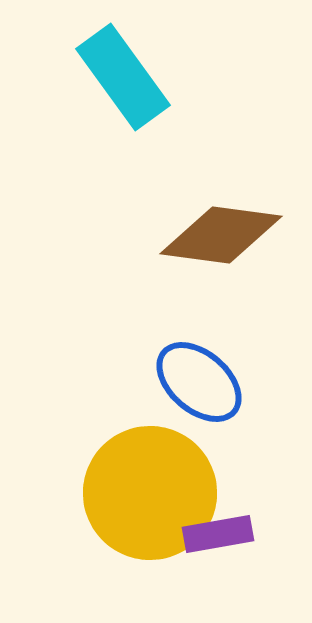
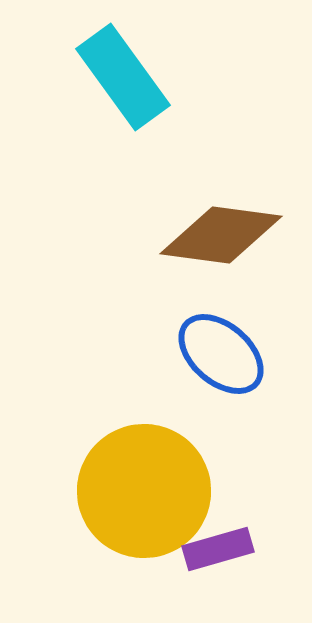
blue ellipse: moved 22 px right, 28 px up
yellow circle: moved 6 px left, 2 px up
purple rectangle: moved 15 px down; rotated 6 degrees counterclockwise
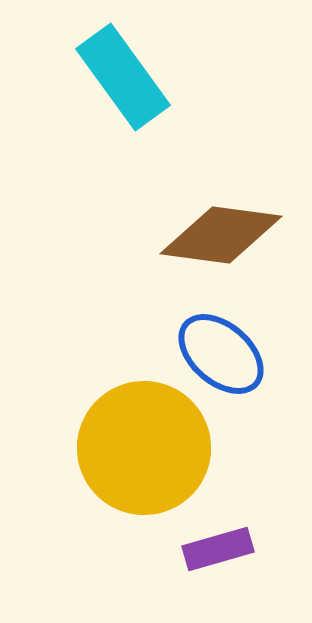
yellow circle: moved 43 px up
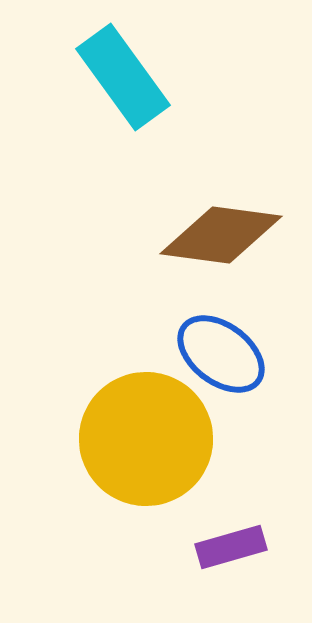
blue ellipse: rotated 4 degrees counterclockwise
yellow circle: moved 2 px right, 9 px up
purple rectangle: moved 13 px right, 2 px up
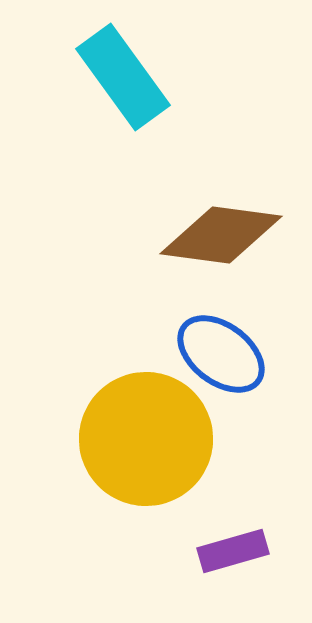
purple rectangle: moved 2 px right, 4 px down
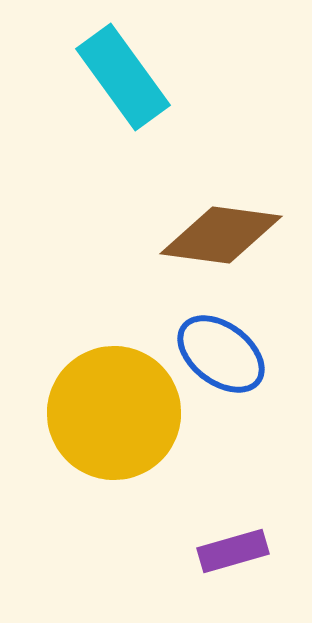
yellow circle: moved 32 px left, 26 px up
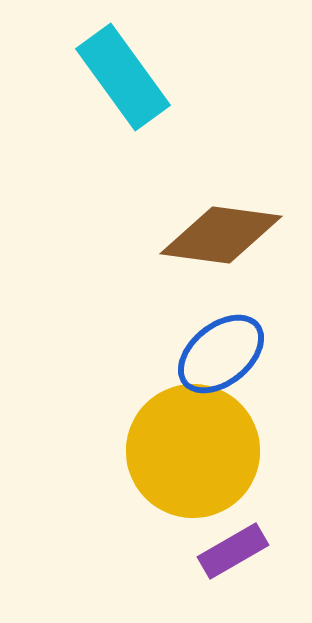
blue ellipse: rotated 76 degrees counterclockwise
yellow circle: moved 79 px right, 38 px down
purple rectangle: rotated 14 degrees counterclockwise
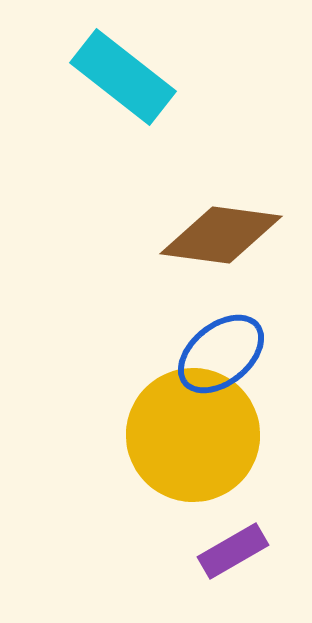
cyan rectangle: rotated 16 degrees counterclockwise
yellow circle: moved 16 px up
